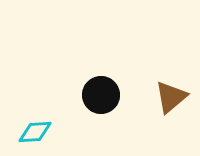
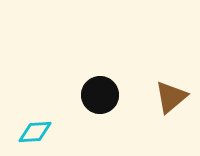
black circle: moved 1 px left
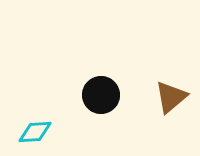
black circle: moved 1 px right
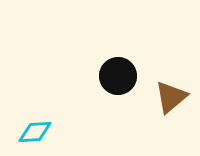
black circle: moved 17 px right, 19 px up
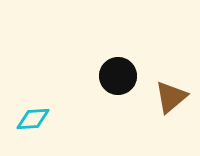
cyan diamond: moved 2 px left, 13 px up
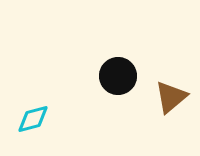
cyan diamond: rotated 12 degrees counterclockwise
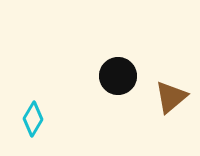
cyan diamond: rotated 44 degrees counterclockwise
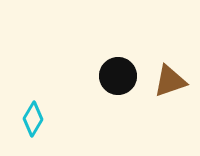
brown triangle: moved 1 px left, 16 px up; rotated 21 degrees clockwise
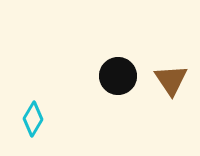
brown triangle: moved 1 px right, 1 px up; rotated 45 degrees counterclockwise
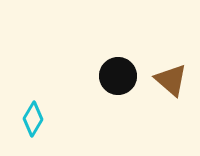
brown triangle: rotated 15 degrees counterclockwise
